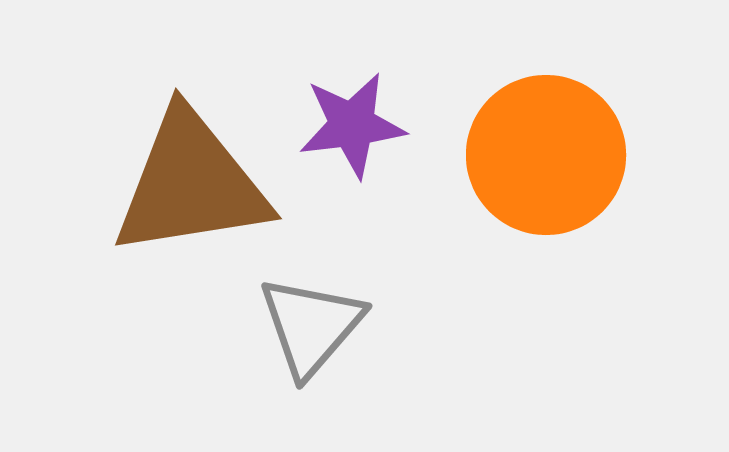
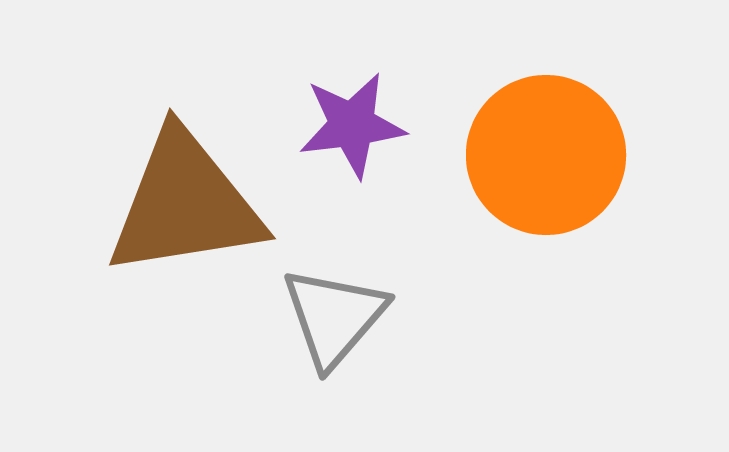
brown triangle: moved 6 px left, 20 px down
gray triangle: moved 23 px right, 9 px up
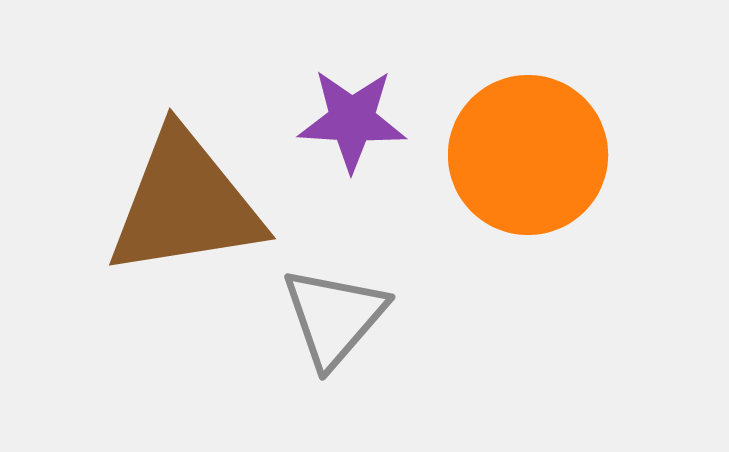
purple star: moved 5 px up; rotated 10 degrees clockwise
orange circle: moved 18 px left
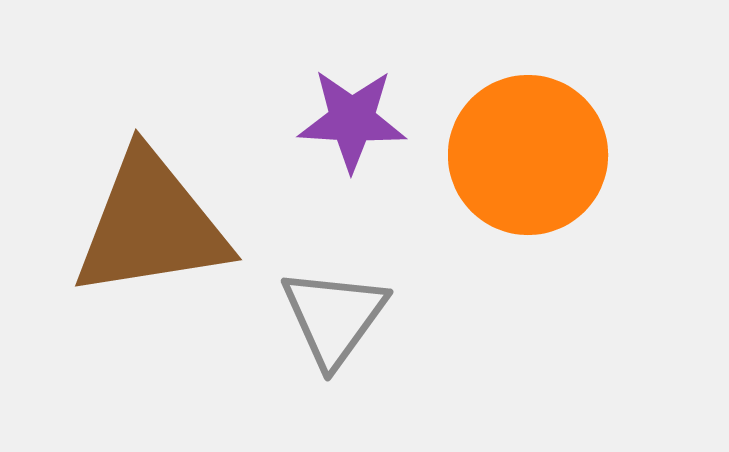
brown triangle: moved 34 px left, 21 px down
gray triangle: rotated 5 degrees counterclockwise
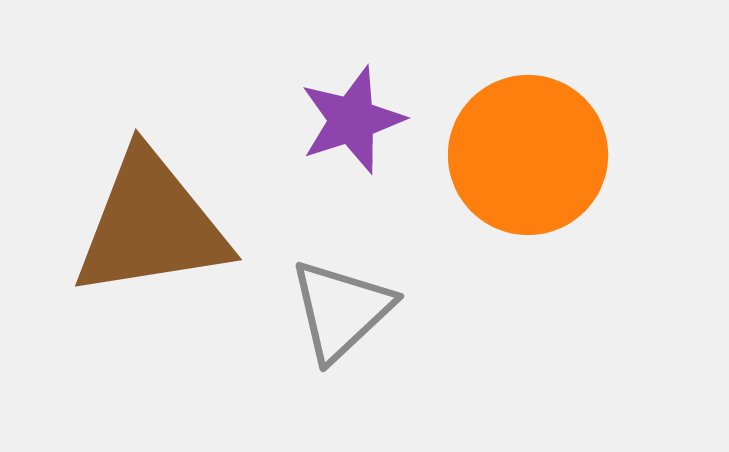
purple star: rotated 21 degrees counterclockwise
gray triangle: moved 7 px right, 7 px up; rotated 11 degrees clockwise
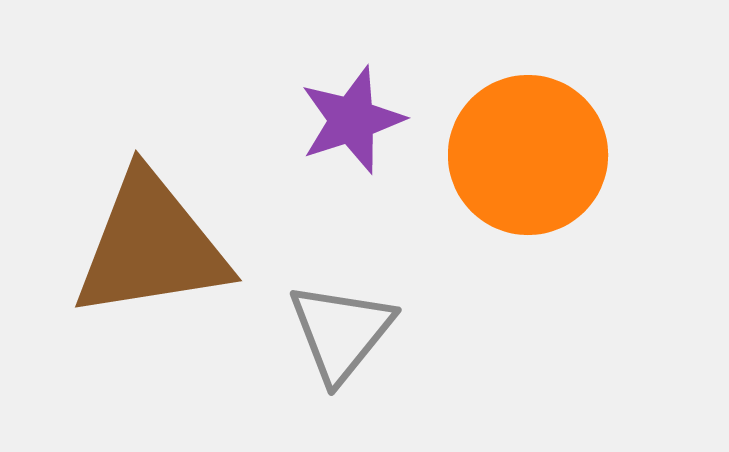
brown triangle: moved 21 px down
gray triangle: moved 22 px down; rotated 8 degrees counterclockwise
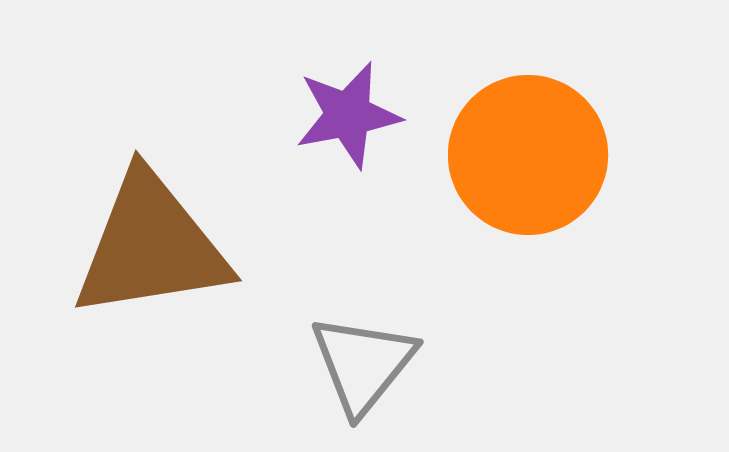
purple star: moved 4 px left, 5 px up; rotated 7 degrees clockwise
gray triangle: moved 22 px right, 32 px down
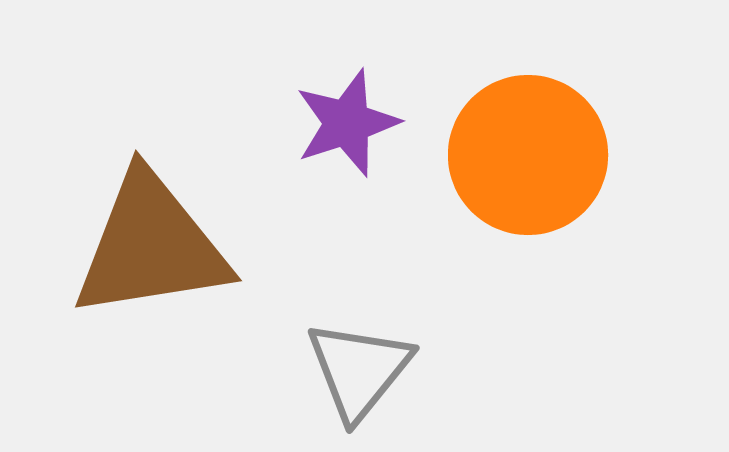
purple star: moved 1 px left, 8 px down; rotated 7 degrees counterclockwise
gray triangle: moved 4 px left, 6 px down
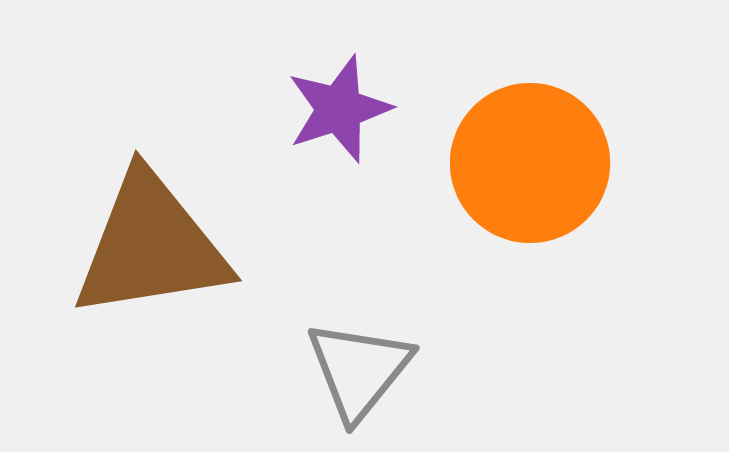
purple star: moved 8 px left, 14 px up
orange circle: moved 2 px right, 8 px down
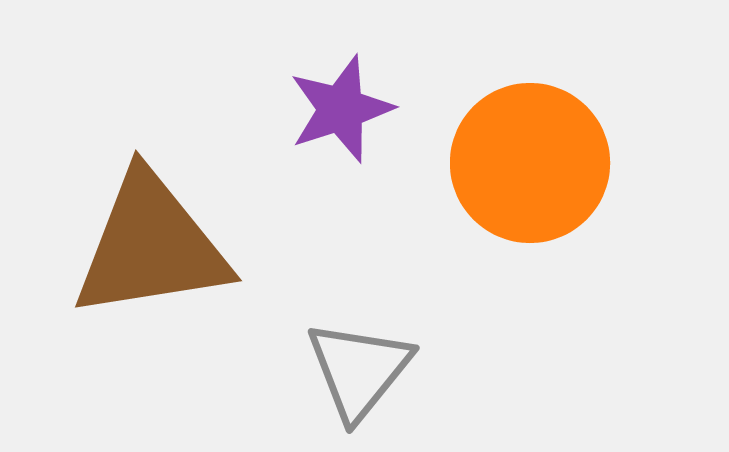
purple star: moved 2 px right
